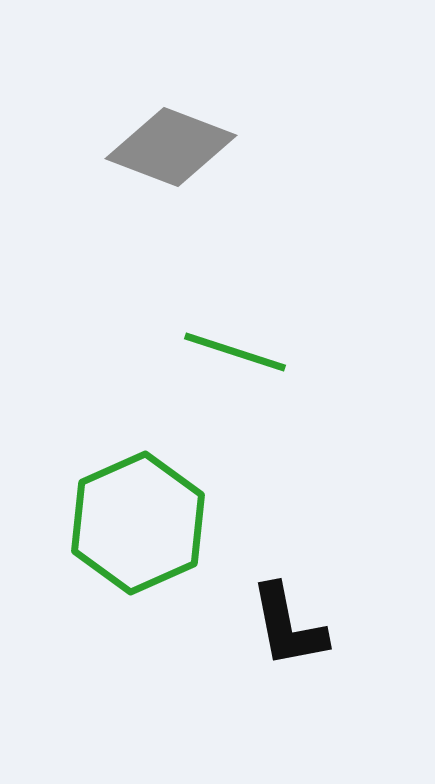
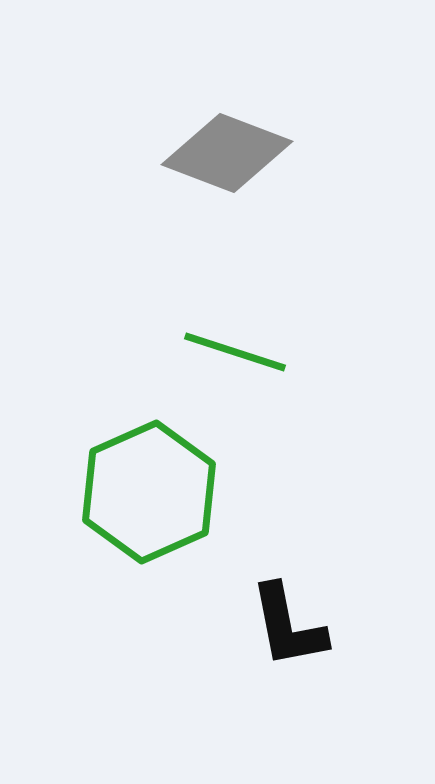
gray diamond: moved 56 px right, 6 px down
green hexagon: moved 11 px right, 31 px up
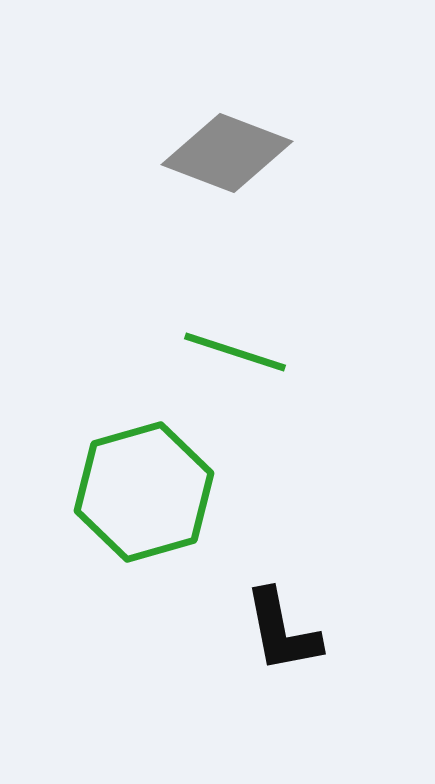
green hexagon: moved 5 px left; rotated 8 degrees clockwise
black L-shape: moved 6 px left, 5 px down
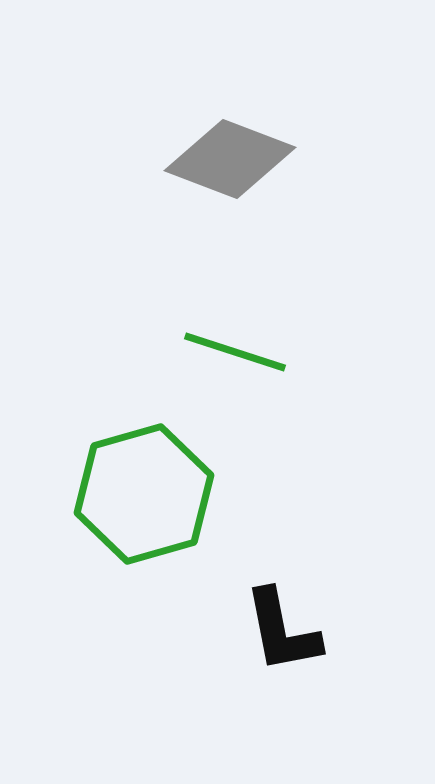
gray diamond: moved 3 px right, 6 px down
green hexagon: moved 2 px down
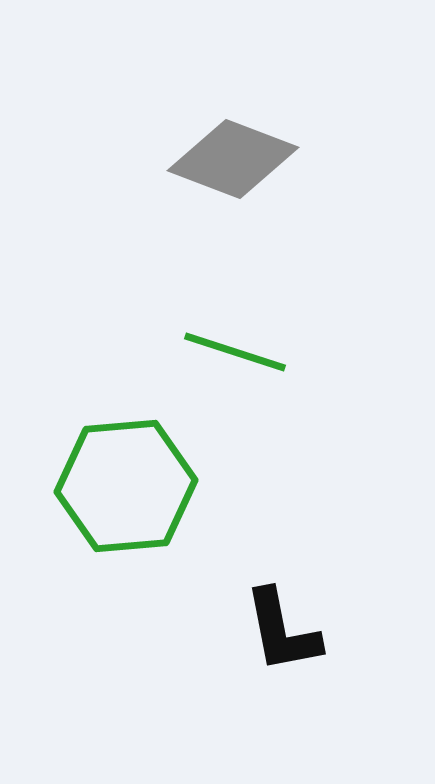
gray diamond: moved 3 px right
green hexagon: moved 18 px left, 8 px up; rotated 11 degrees clockwise
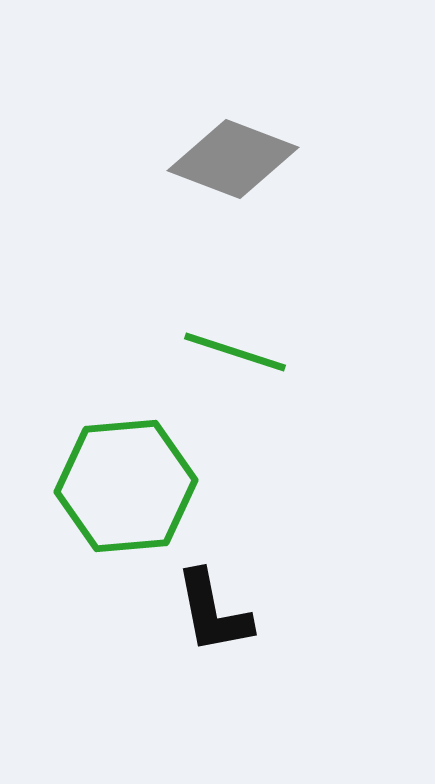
black L-shape: moved 69 px left, 19 px up
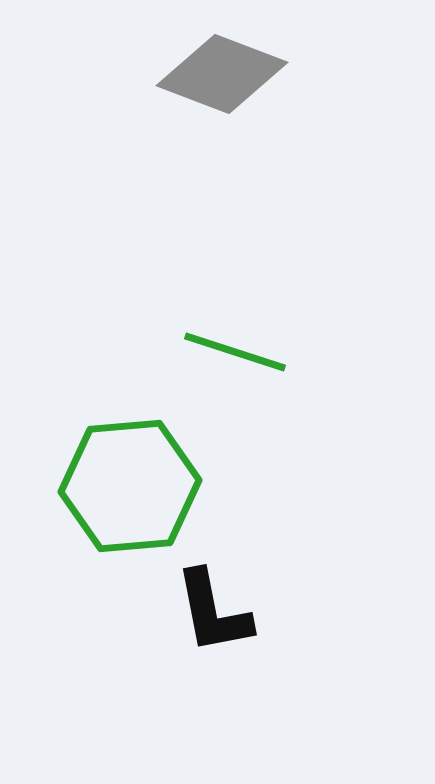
gray diamond: moved 11 px left, 85 px up
green hexagon: moved 4 px right
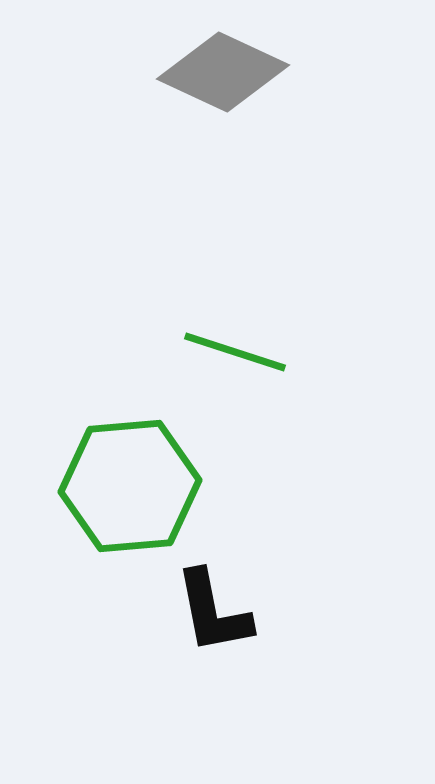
gray diamond: moved 1 px right, 2 px up; rotated 4 degrees clockwise
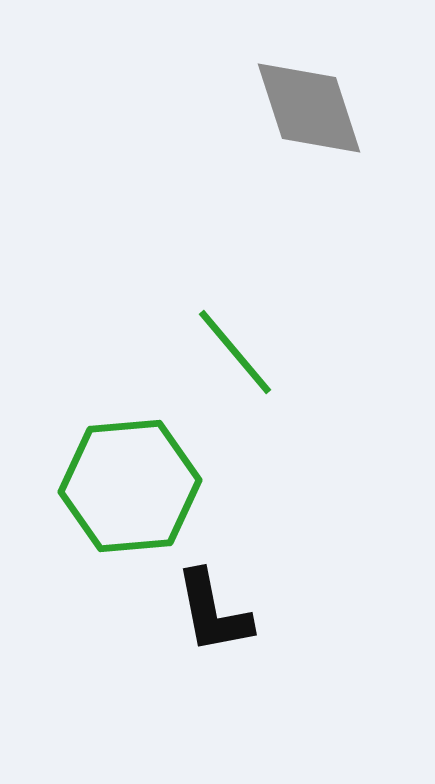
gray diamond: moved 86 px right, 36 px down; rotated 47 degrees clockwise
green line: rotated 32 degrees clockwise
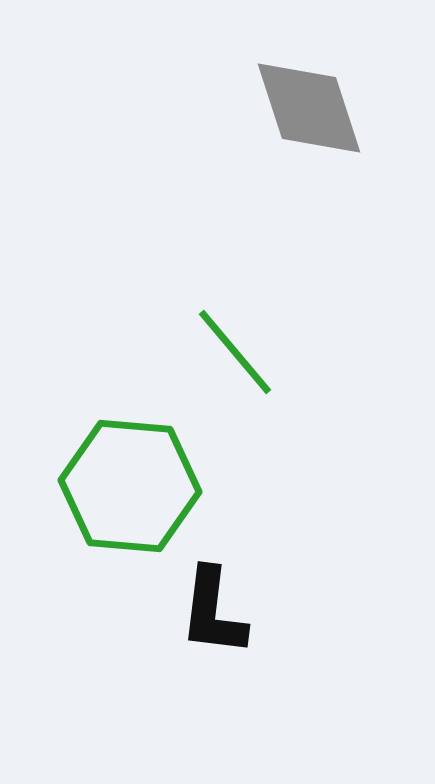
green hexagon: rotated 10 degrees clockwise
black L-shape: rotated 18 degrees clockwise
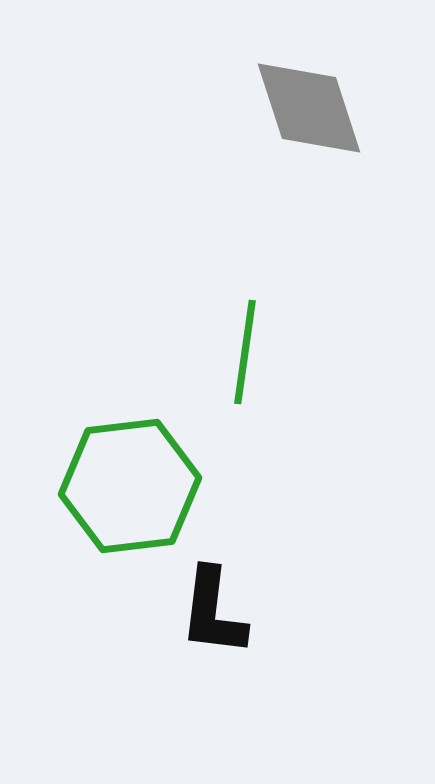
green line: moved 10 px right; rotated 48 degrees clockwise
green hexagon: rotated 12 degrees counterclockwise
